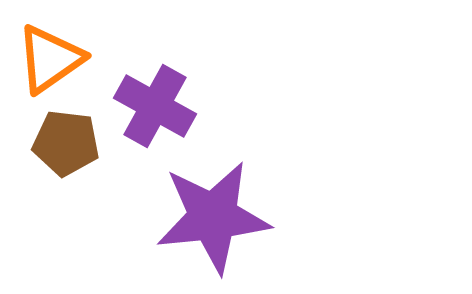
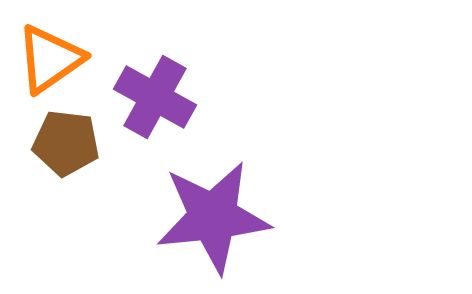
purple cross: moved 9 px up
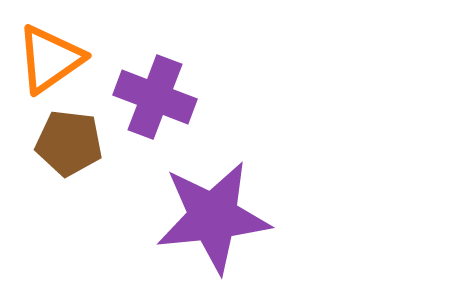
purple cross: rotated 8 degrees counterclockwise
brown pentagon: moved 3 px right
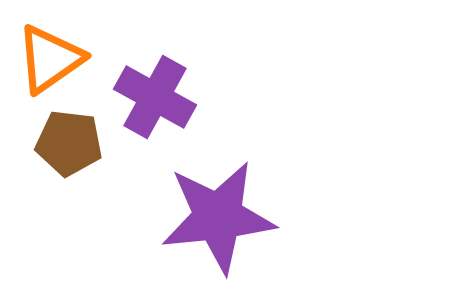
purple cross: rotated 8 degrees clockwise
purple star: moved 5 px right
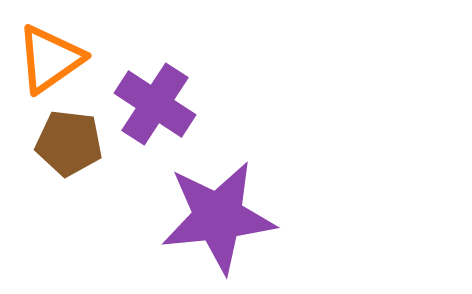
purple cross: moved 7 px down; rotated 4 degrees clockwise
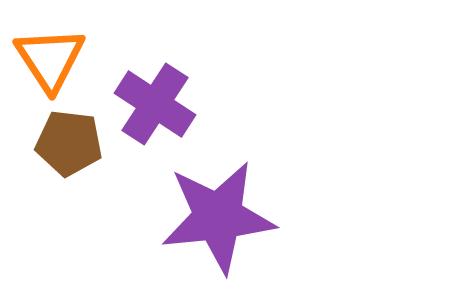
orange triangle: rotated 28 degrees counterclockwise
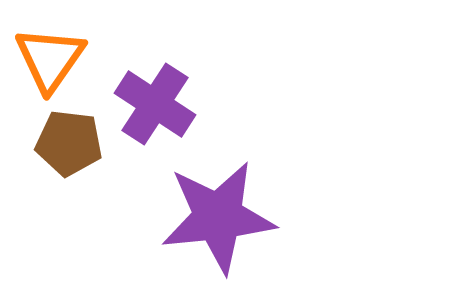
orange triangle: rotated 8 degrees clockwise
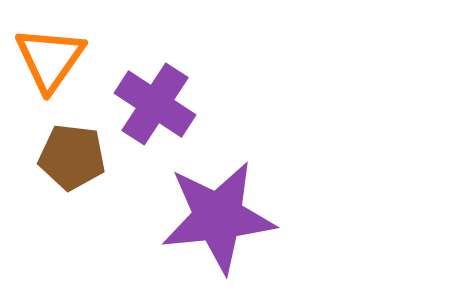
brown pentagon: moved 3 px right, 14 px down
